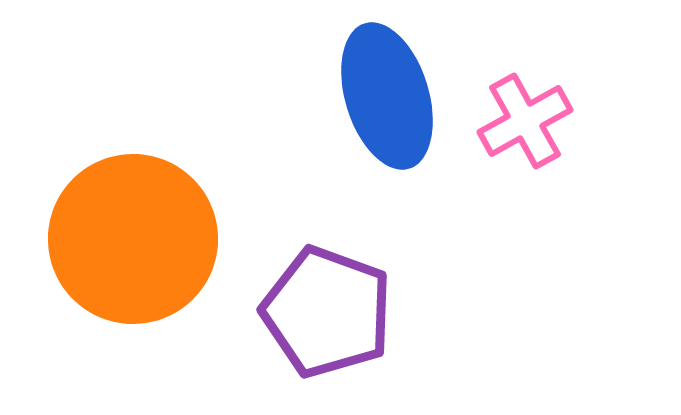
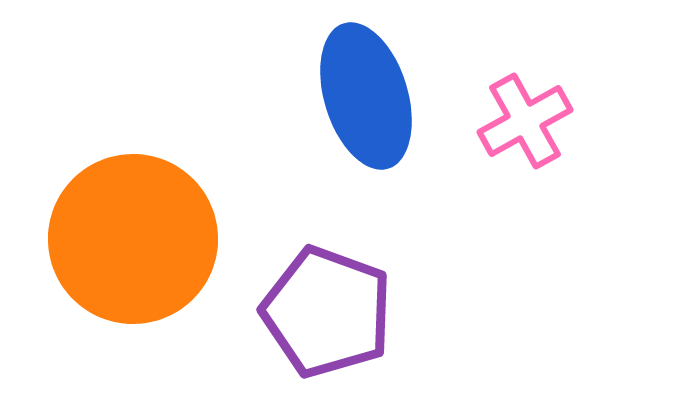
blue ellipse: moved 21 px left
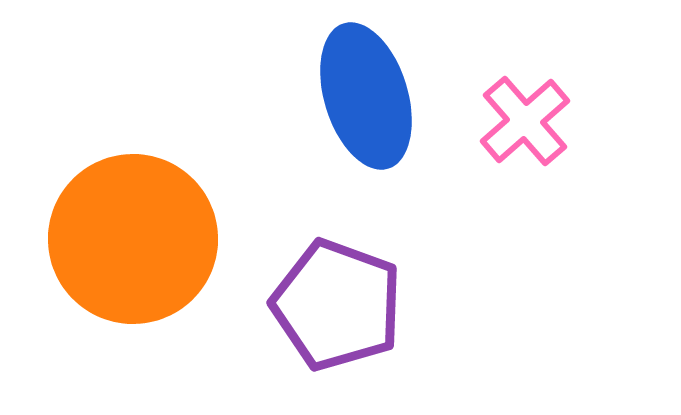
pink cross: rotated 12 degrees counterclockwise
purple pentagon: moved 10 px right, 7 px up
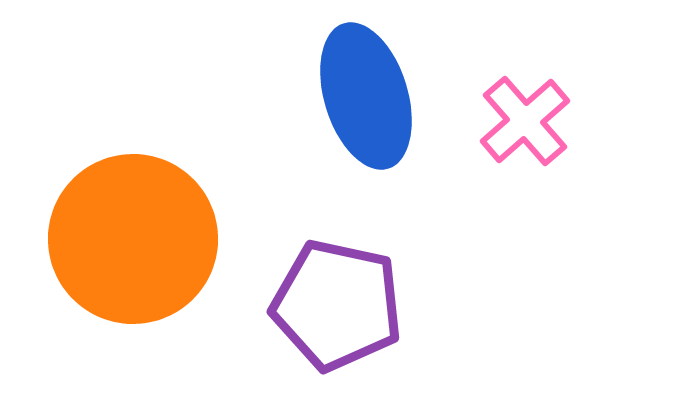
purple pentagon: rotated 8 degrees counterclockwise
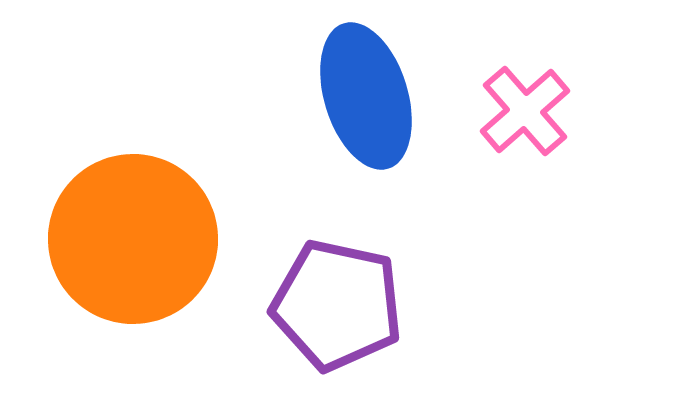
pink cross: moved 10 px up
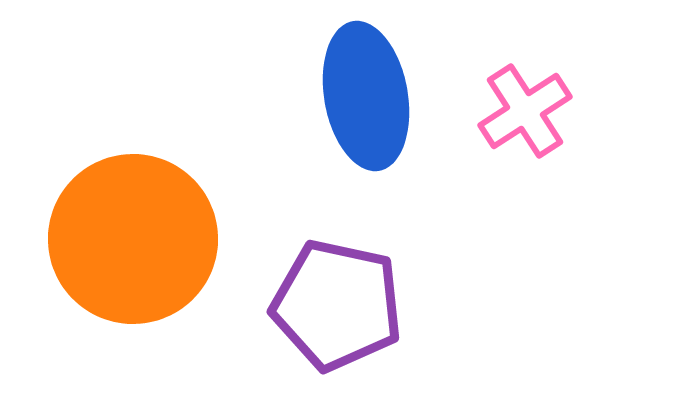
blue ellipse: rotated 7 degrees clockwise
pink cross: rotated 8 degrees clockwise
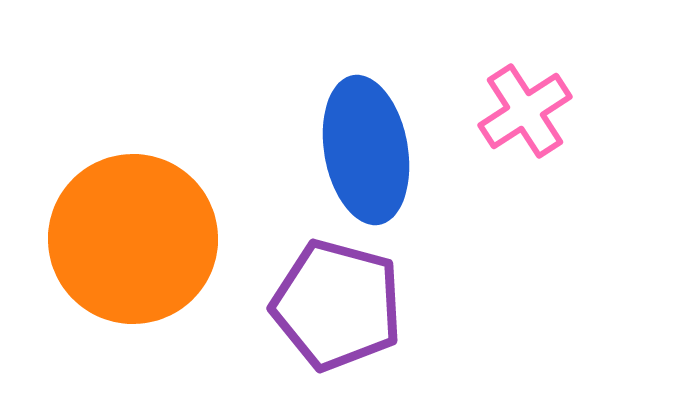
blue ellipse: moved 54 px down
purple pentagon: rotated 3 degrees clockwise
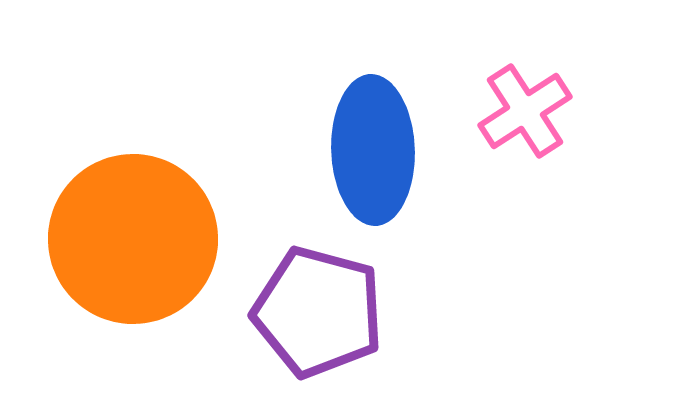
blue ellipse: moved 7 px right; rotated 8 degrees clockwise
purple pentagon: moved 19 px left, 7 px down
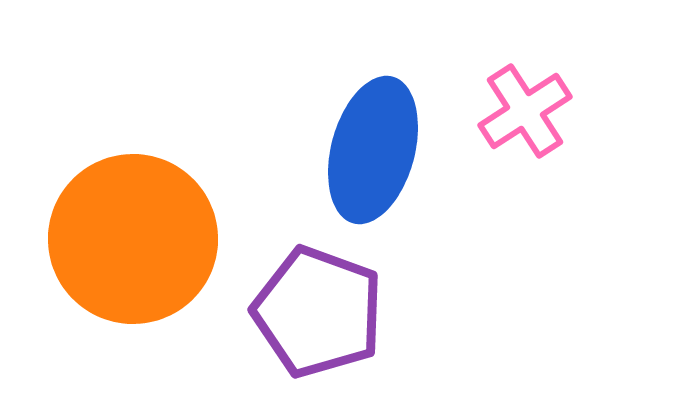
blue ellipse: rotated 17 degrees clockwise
purple pentagon: rotated 5 degrees clockwise
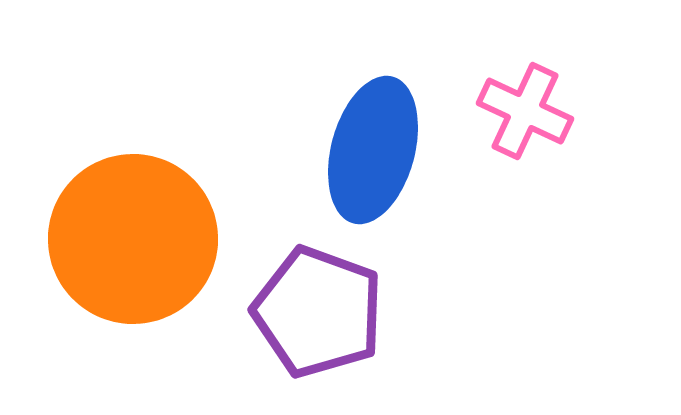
pink cross: rotated 32 degrees counterclockwise
